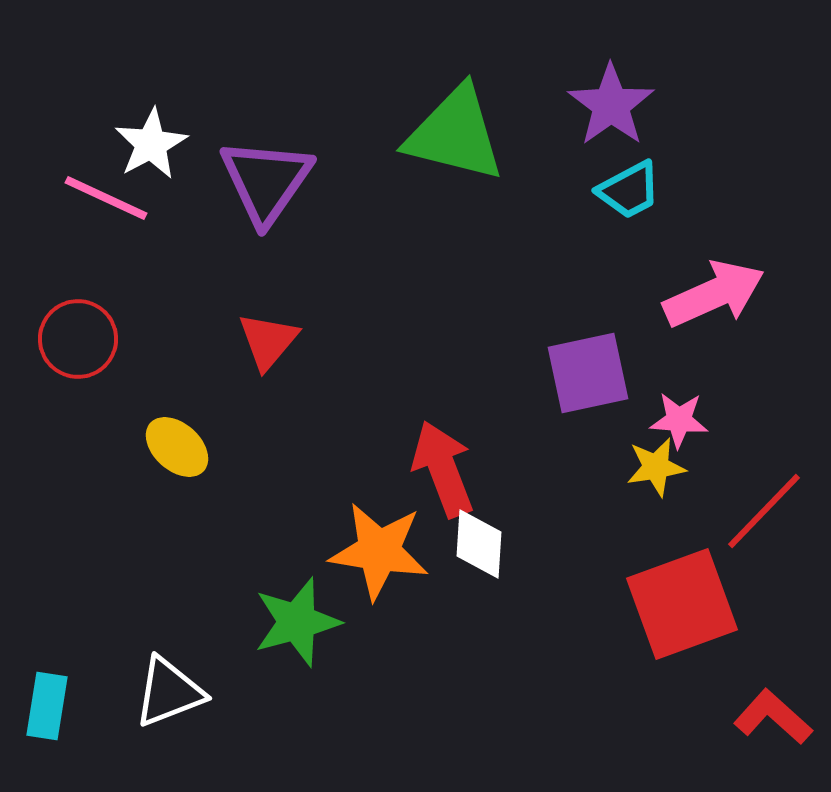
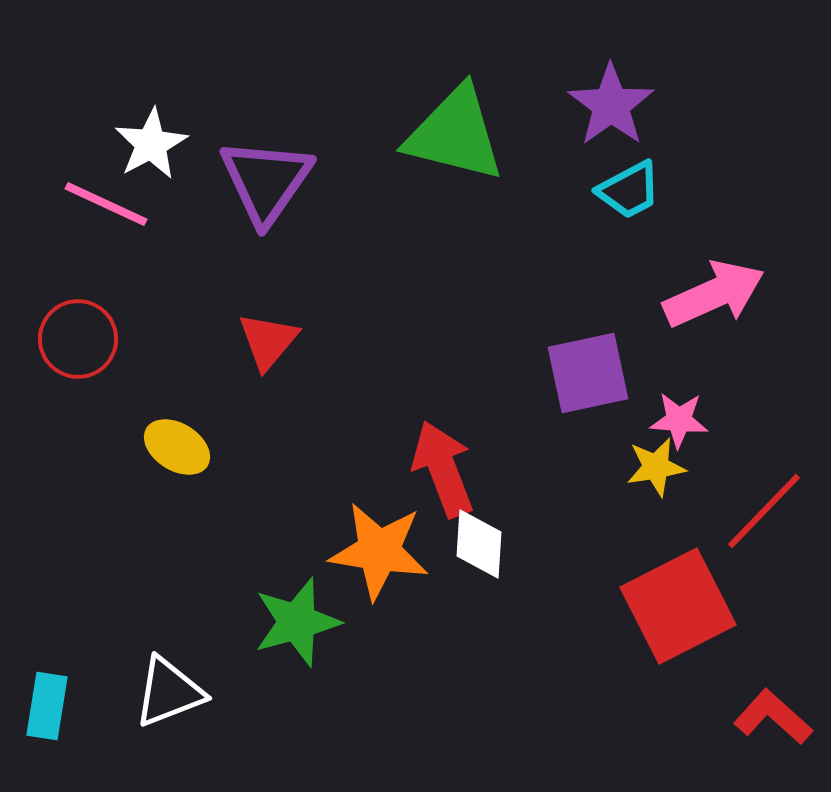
pink line: moved 6 px down
yellow ellipse: rotated 10 degrees counterclockwise
red square: moved 4 px left, 2 px down; rotated 7 degrees counterclockwise
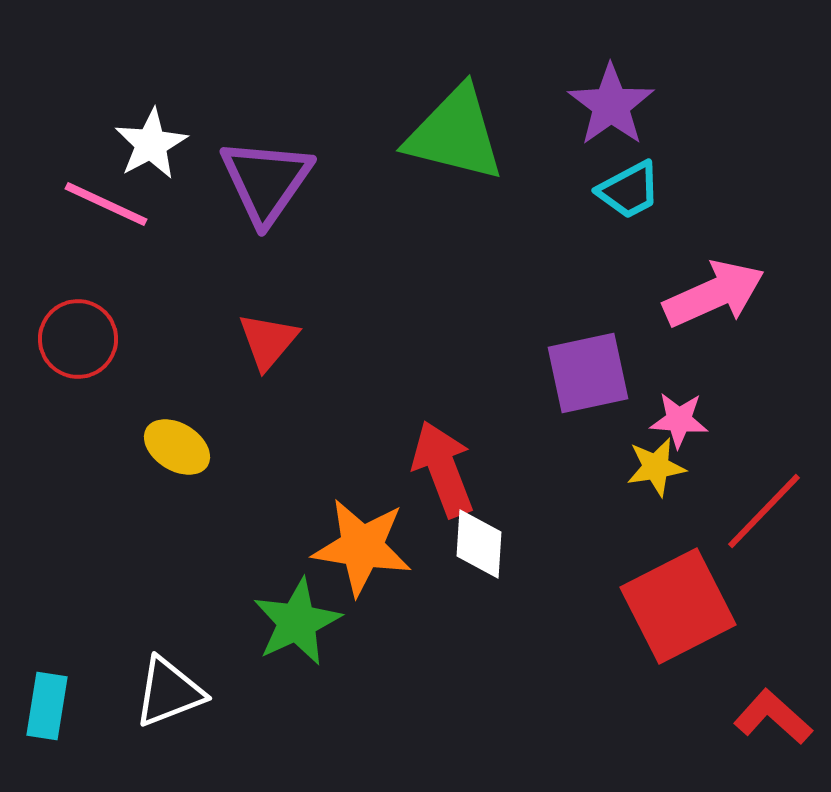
orange star: moved 17 px left, 4 px up
green star: rotated 10 degrees counterclockwise
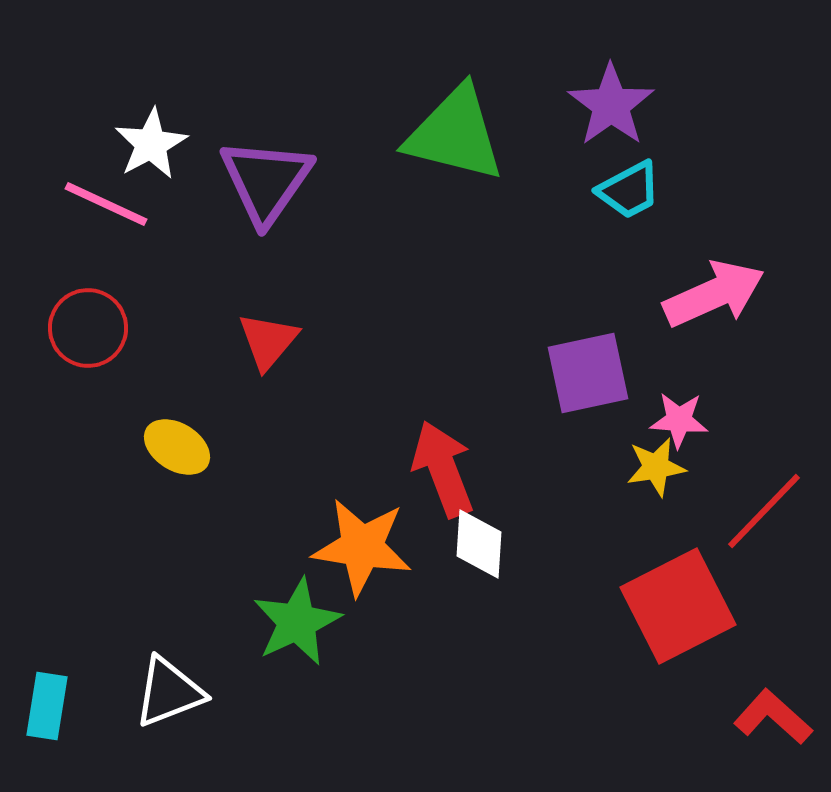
red circle: moved 10 px right, 11 px up
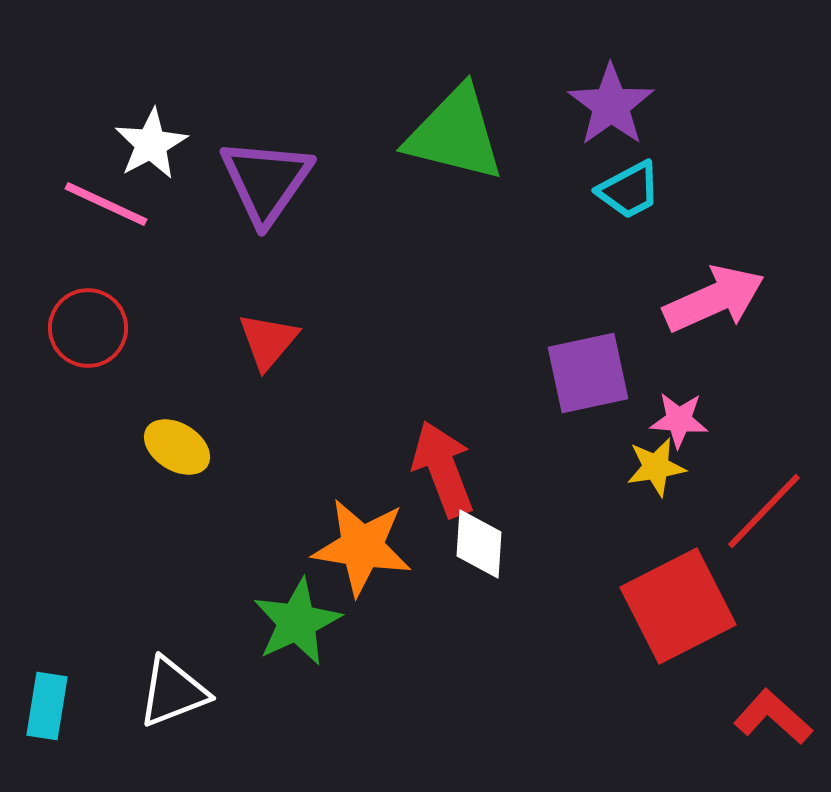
pink arrow: moved 5 px down
white triangle: moved 4 px right
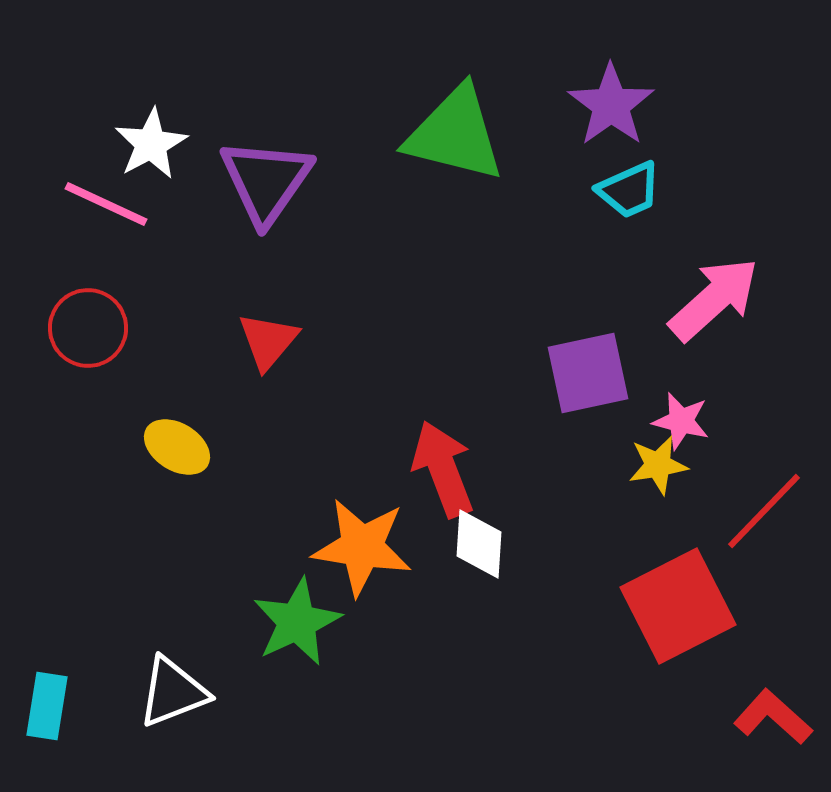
cyan trapezoid: rotated 4 degrees clockwise
pink arrow: rotated 18 degrees counterclockwise
pink star: moved 2 px right, 1 px down; rotated 10 degrees clockwise
yellow star: moved 2 px right, 2 px up
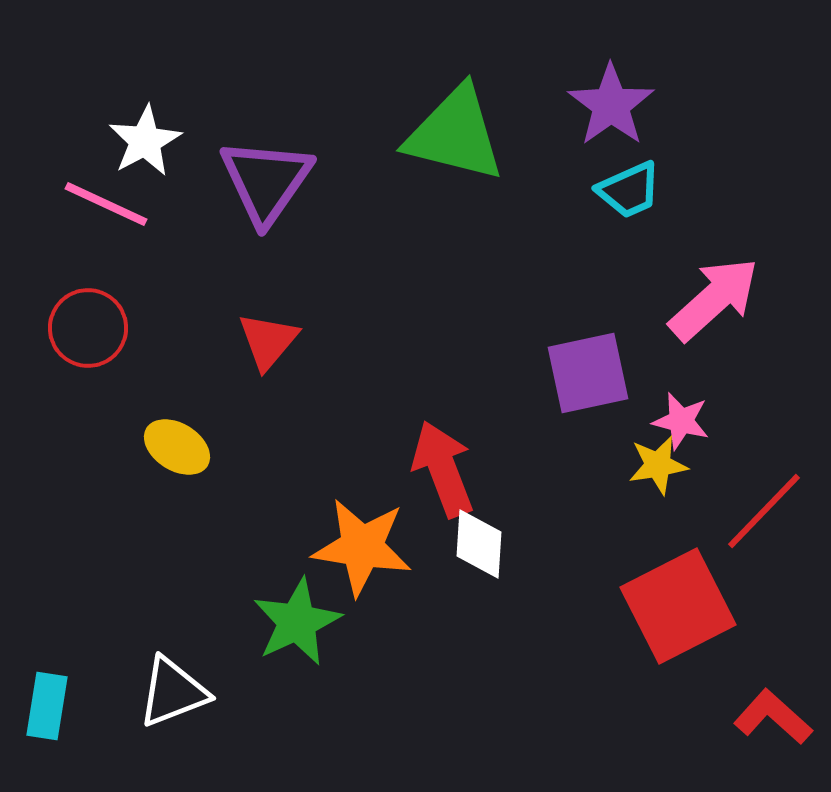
white star: moved 6 px left, 3 px up
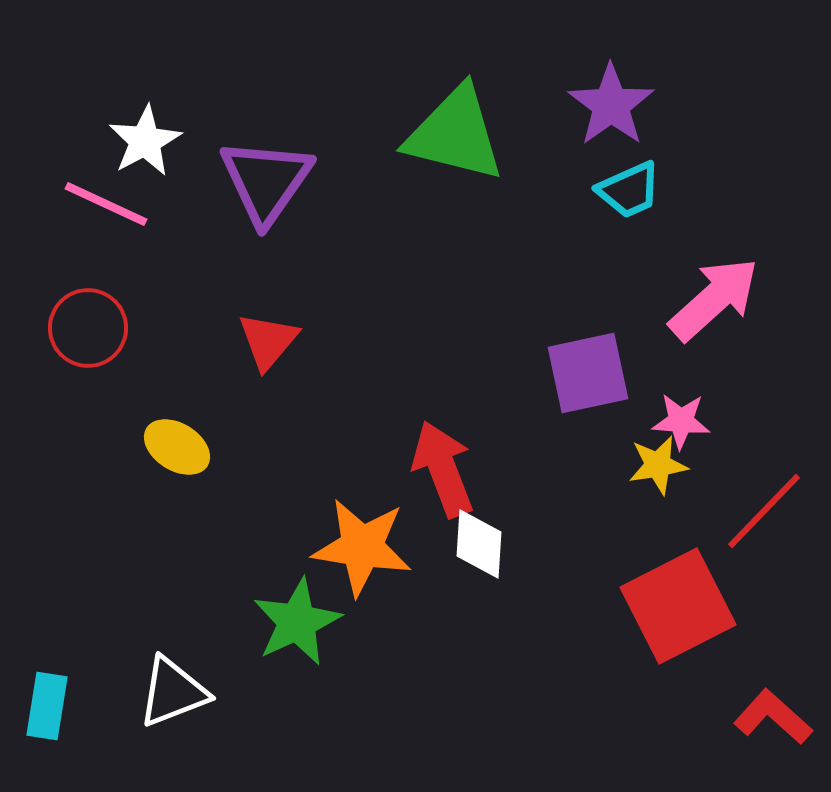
pink star: rotated 10 degrees counterclockwise
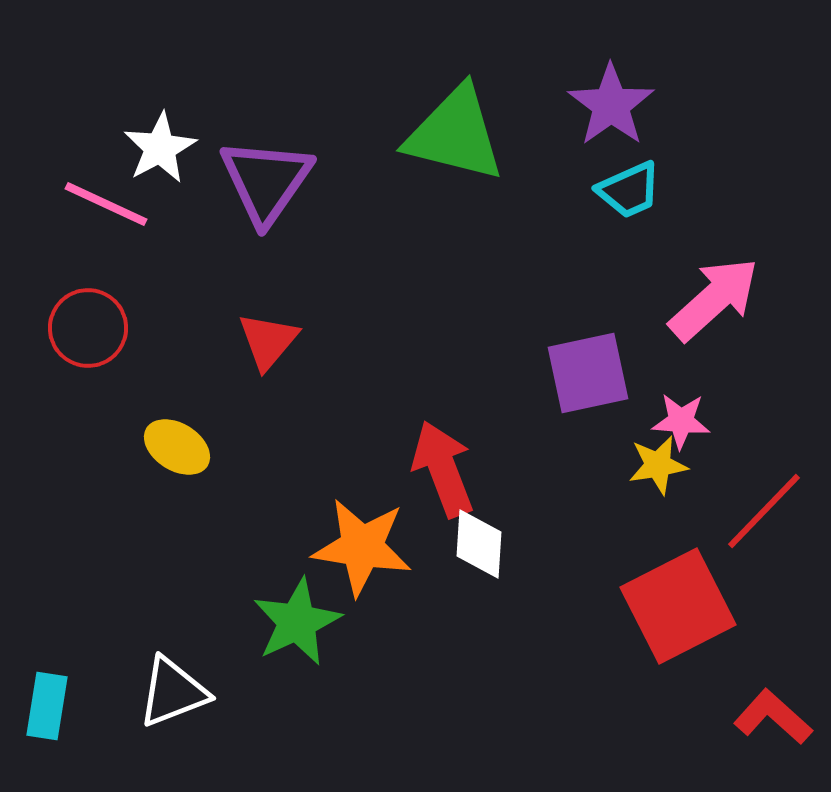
white star: moved 15 px right, 7 px down
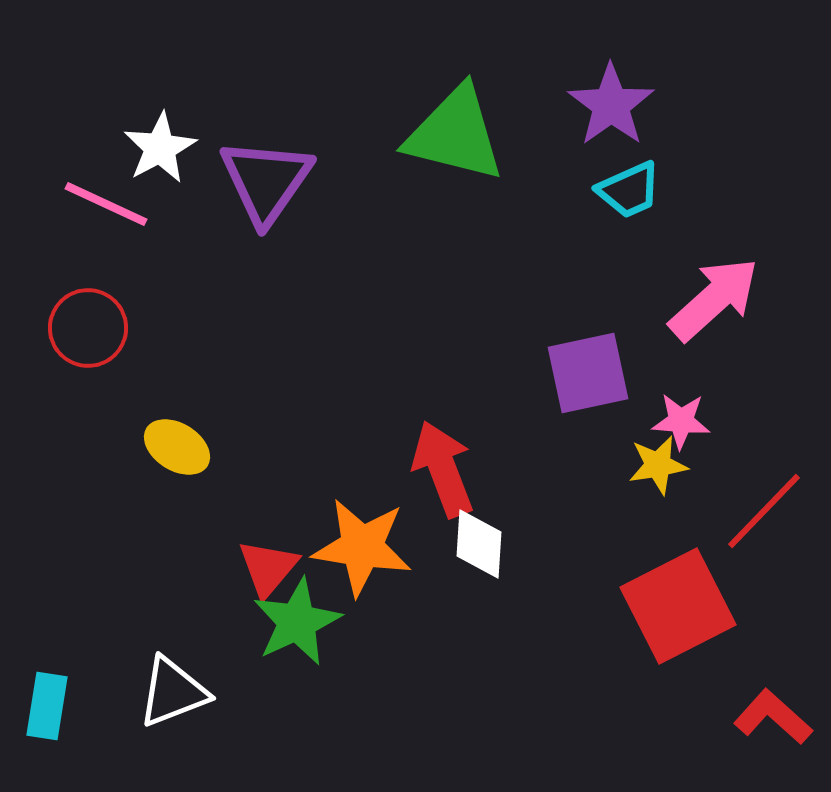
red triangle: moved 227 px down
